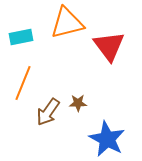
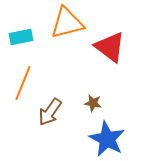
red triangle: moved 1 px right, 1 px down; rotated 16 degrees counterclockwise
brown star: moved 15 px right; rotated 12 degrees clockwise
brown arrow: moved 2 px right
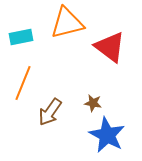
blue star: moved 4 px up
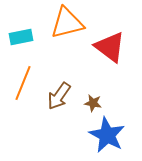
brown arrow: moved 9 px right, 16 px up
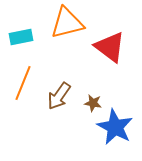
blue star: moved 8 px right, 8 px up
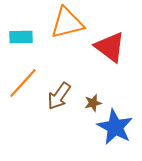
cyan rectangle: rotated 10 degrees clockwise
orange line: rotated 20 degrees clockwise
brown star: rotated 24 degrees counterclockwise
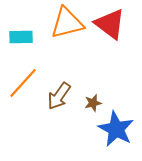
red triangle: moved 23 px up
blue star: moved 1 px right, 2 px down
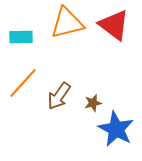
red triangle: moved 4 px right, 1 px down
